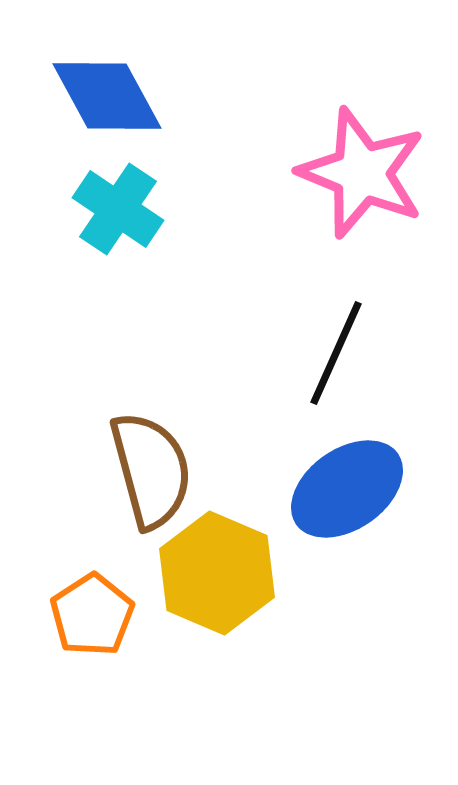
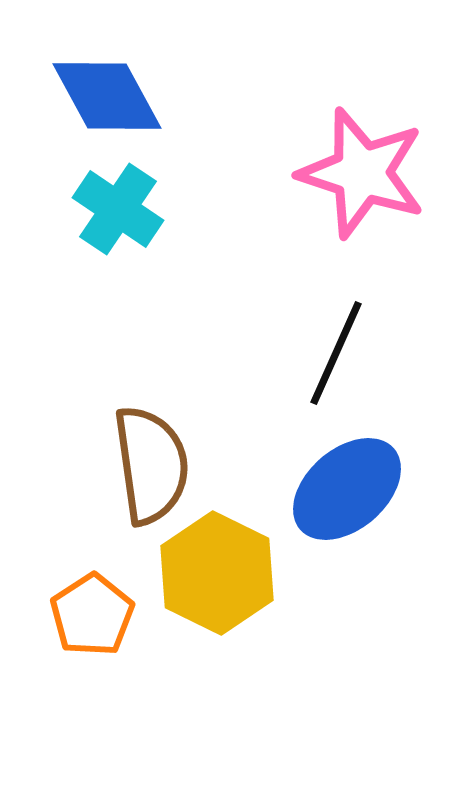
pink star: rotated 4 degrees counterclockwise
brown semicircle: moved 5 px up; rotated 7 degrees clockwise
blue ellipse: rotated 6 degrees counterclockwise
yellow hexagon: rotated 3 degrees clockwise
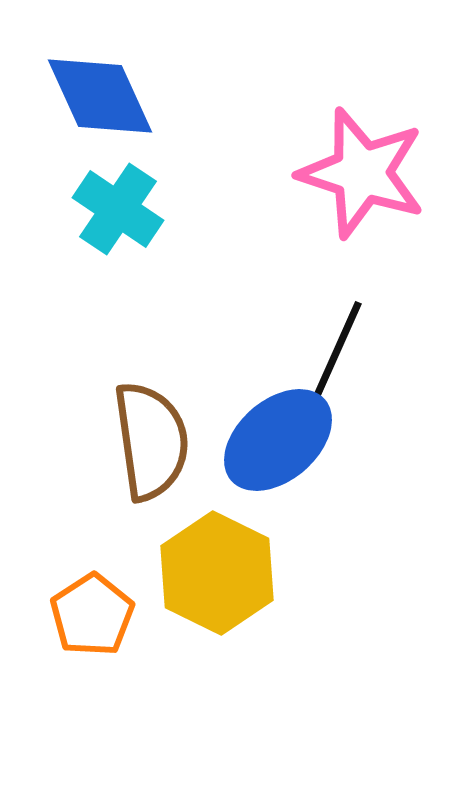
blue diamond: moved 7 px left; rotated 4 degrees clockwise
brown semicircle: moved 24 px up
blue ellipse: moved 69 px left, 49 px up
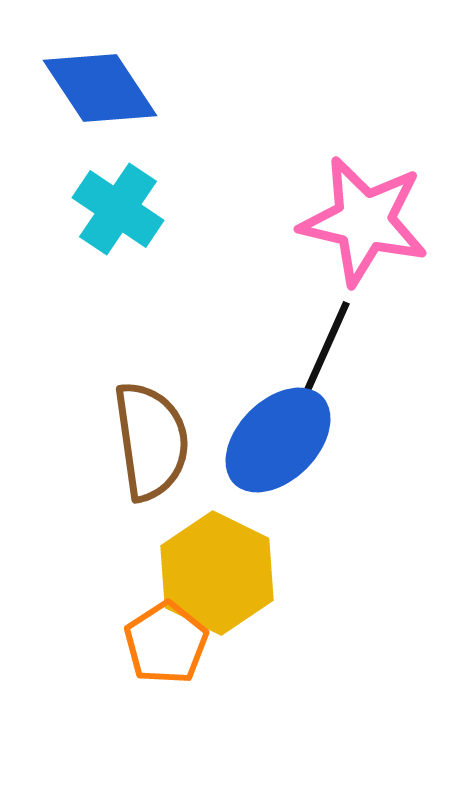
blue diamond: moved 8 px up; rotated 9 degrees counterclockwise
pink star: moved 2 px right, 48 px down; rotated 5 degrees counterclockwise
black line: moved 12 px left
blue ellipse: rotated 4 degrees counterclockwise
orange pentagon: moved 74 px right, 28 px down
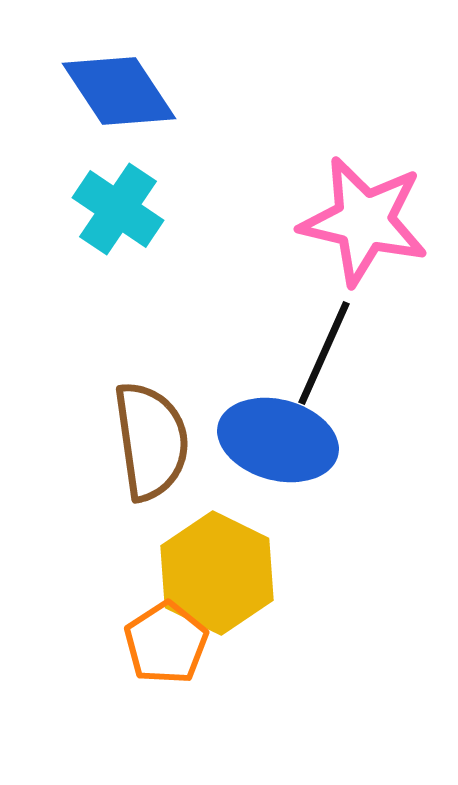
blue diamond: moved 19 px right, 3 px down
blue ellipse: rotated 60 degrees clockwise
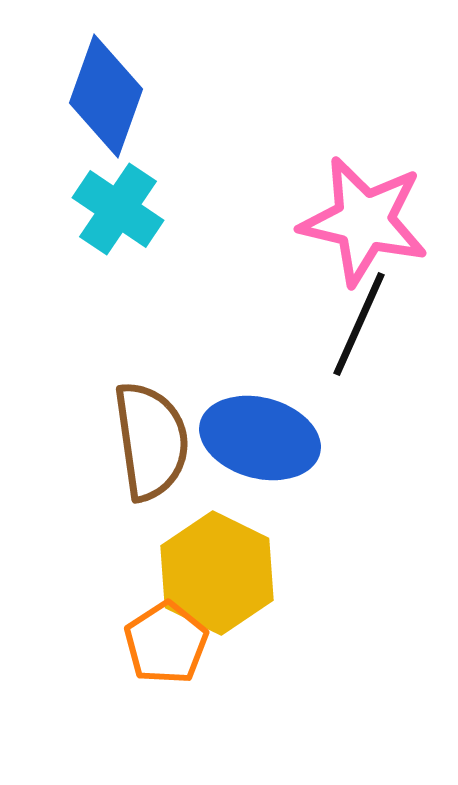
blue diamond: moved 13 px left, 5 px down; rotated 53 degrees clockwise
black line: moved 35 px right, 29 px up
blue ellipse: moved 18 px left, 2 px up
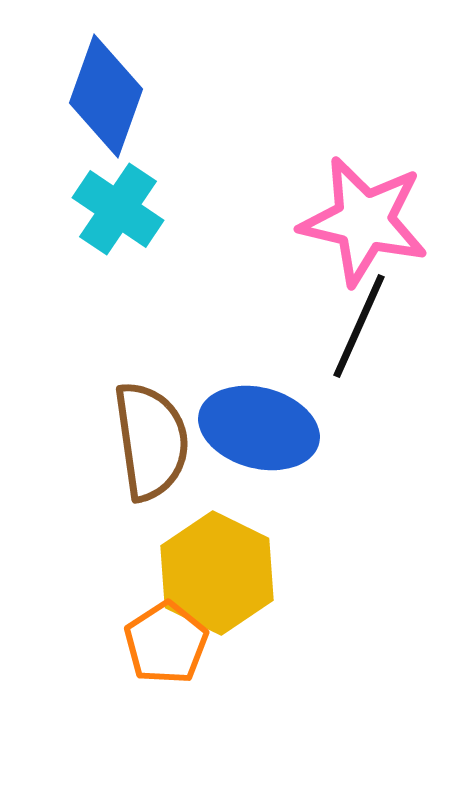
black line: moved 2 px down
blue ellipse: moved 1 px left, 10 px up
